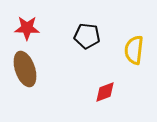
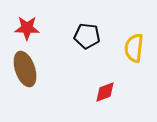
yellow semicircle: moved 2 px up
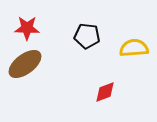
yellow semicircle: rotated 80 degrees clockwise
brown ellipse: moved 5 px up; rotated 72 degrees clockwise
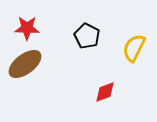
black pentagon: rotated 20 degrees clockwise
yellow semicircle: rotated 60 degrees counterclockwise
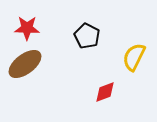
yellow semicircle: moved 9 px down
